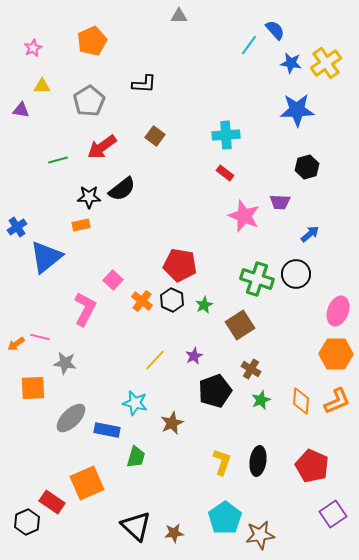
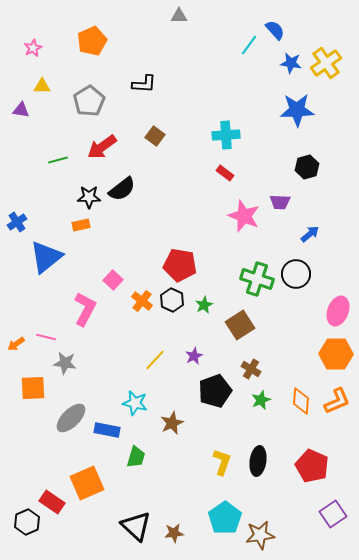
blue cross at (17, 227): moved 5 px up
pink line at (40, 337): moved 6 px right
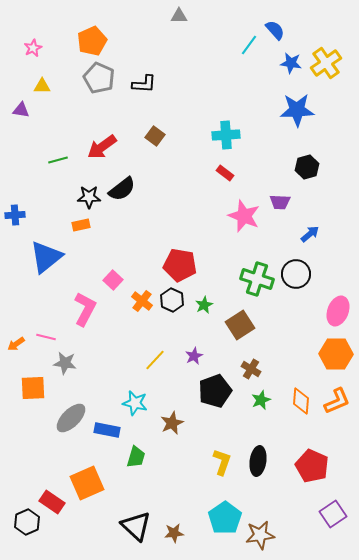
gray pentagon at (89, 101): moved 10 px right, 23 px up; rotated 16 degrees counterclockwise
blue cross at (17, 222): moved 2 px left, 7 px up; rotated 30 degrees clockwise
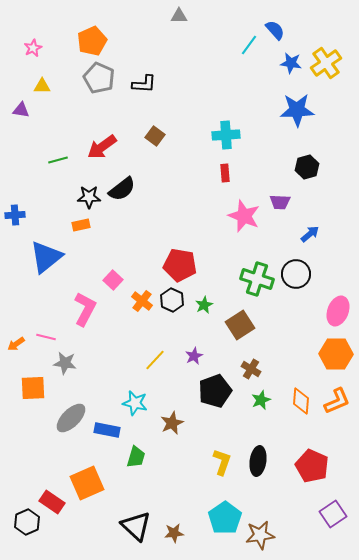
red rectangle at (225, 173): rotated 48 degrees clockwise
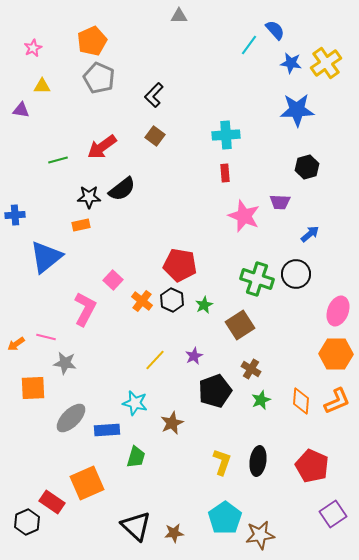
black L-shape at (144, 84): moved 10 px right, 11 px down; rotated 130 degrees clockwise
blue rectangle at (107, 430): rotated 15 degrees counterclockwise
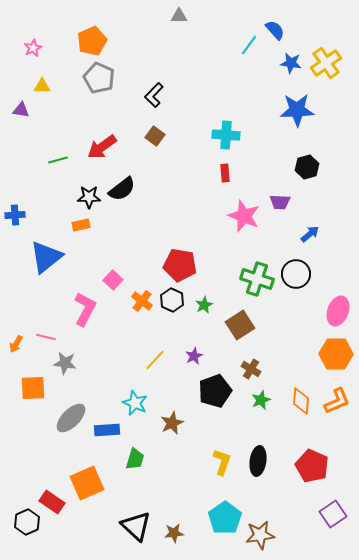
cyan cross at (226, 135): rotated 8 degrees clockwise
orange arrow at (16, 344): rotated 24 degrees counterclockwise
cyan star at (135, 403): rotated 10 degrees clockwise
green trapezoid at (136, 457): moved 1 px left, 2 px down
